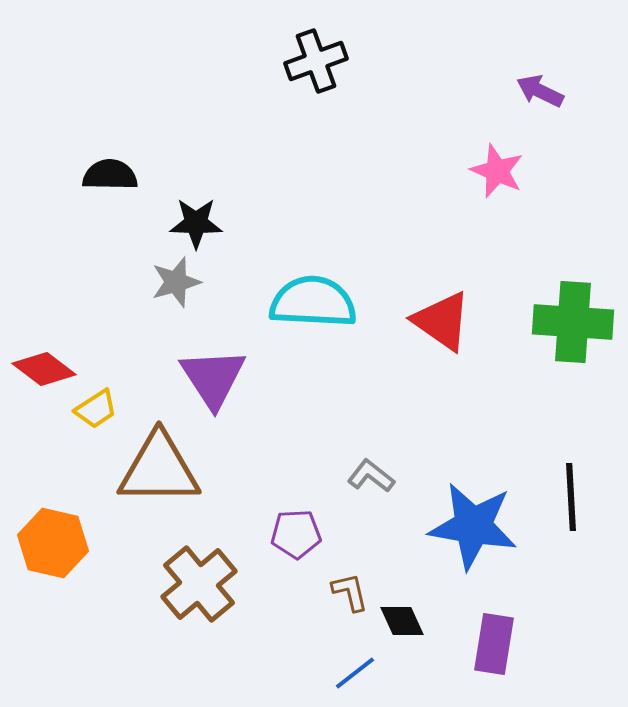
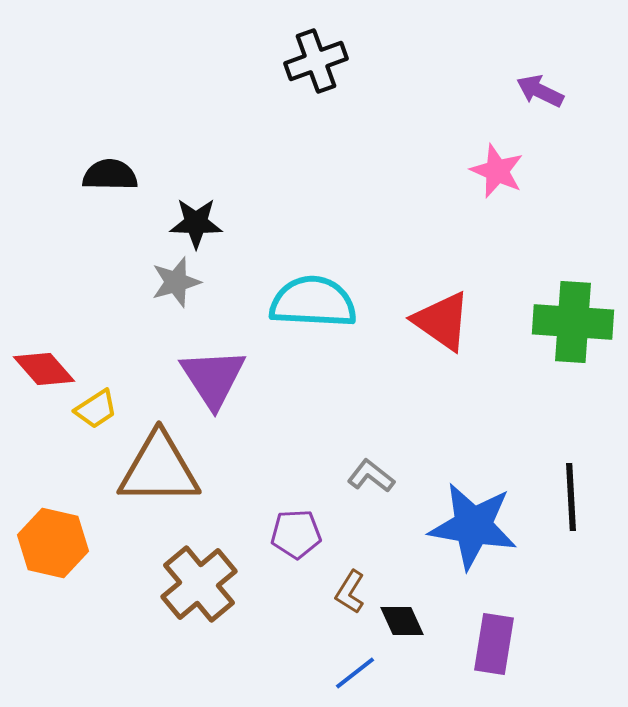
red diamond: rotated 12 degrees clockwise
brown L-shape: rotated 135 degrees counterclockwise
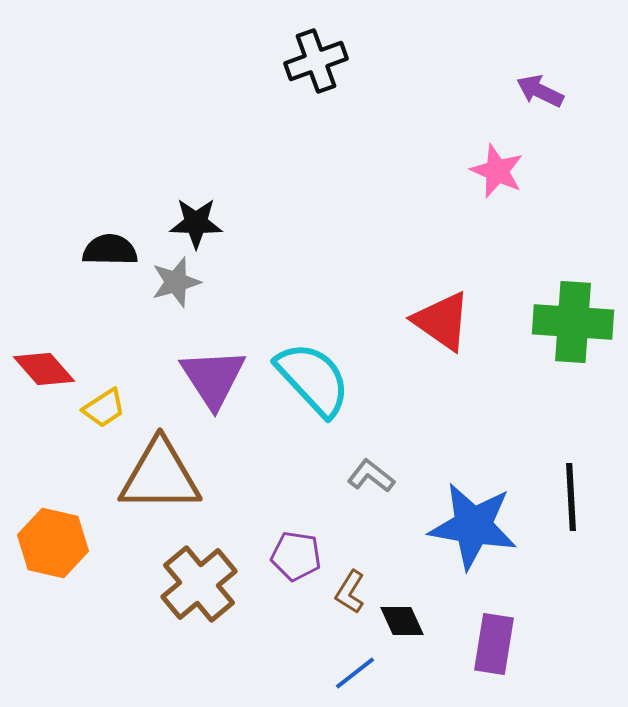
black semicircle: moved 75 px down
cyan semicircle: moved 77 px down; rotated 44 degrees clockwise
yellow trapezoid: moved 8 px right, 1 px up
brown triangle: moved 1 px right, 7 px down
purple pentagon: moved 22 px down; rotated 12 degrees clockwise
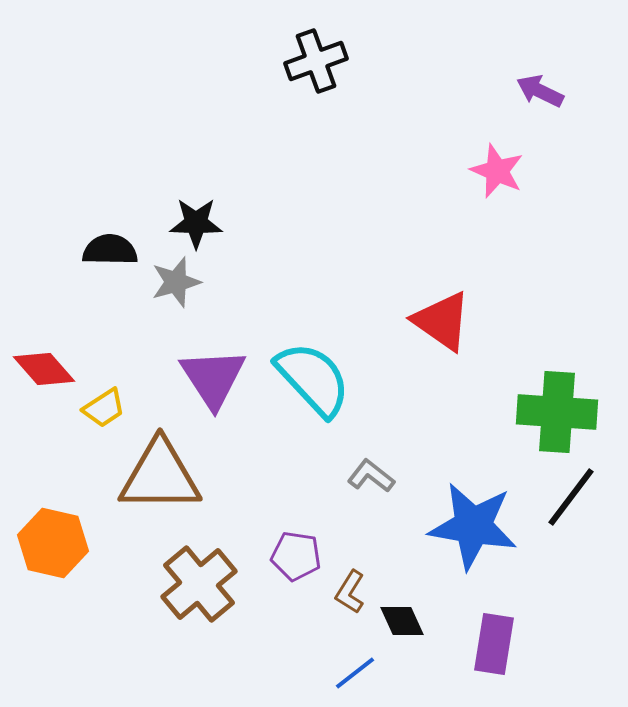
green cross: moved 16 px left, 90 px down
black line: rotated 40 degrees clockwise
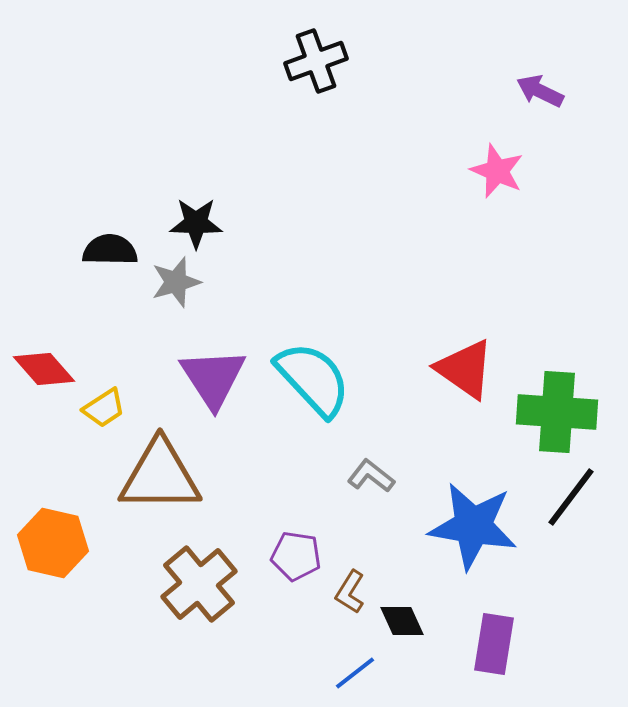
red triangle: moved 23 px right, 48 px down
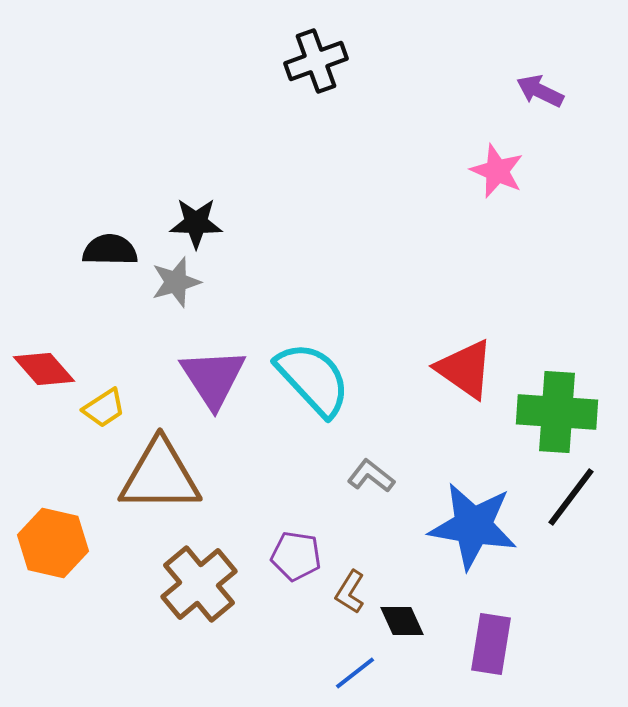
purple rectangle: moved 3 px left
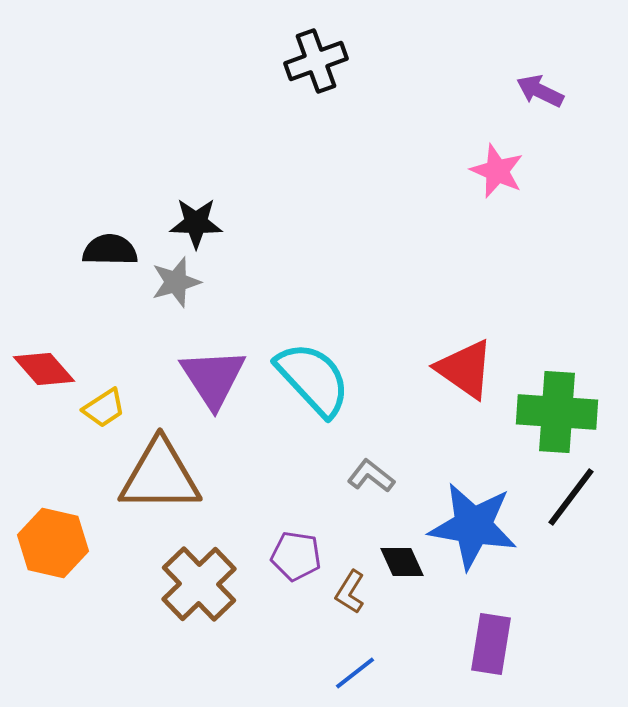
brown cross: rotated 4 degrees counterclockwise
black diamond: moved 59 px up
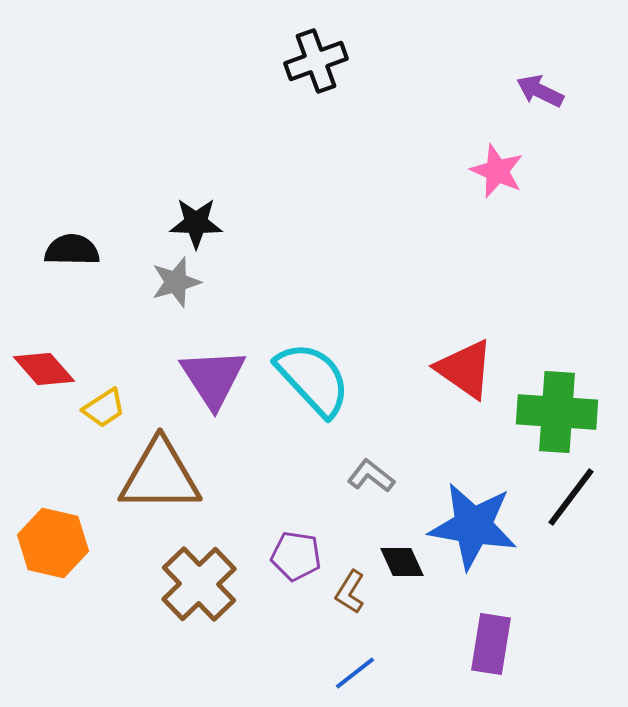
black semicircle: moved 38 px left
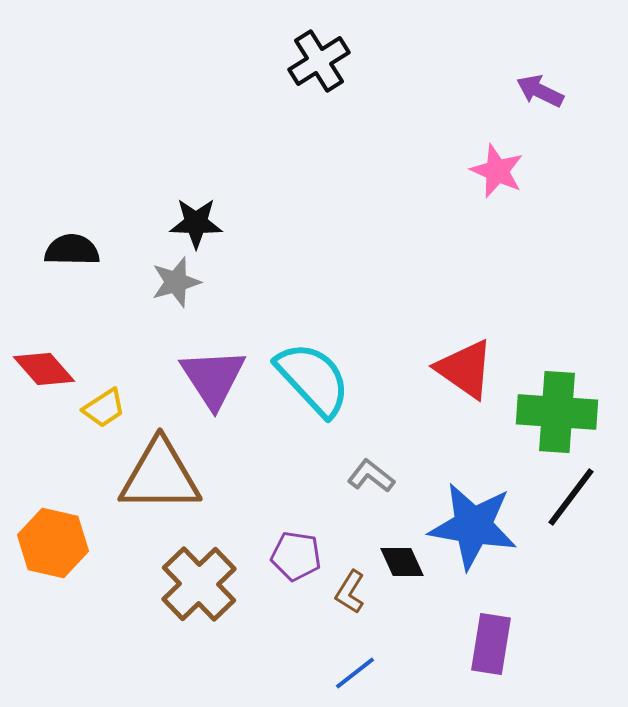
black cross: moved 3 px right; rotated 12 degrees counterclockwise
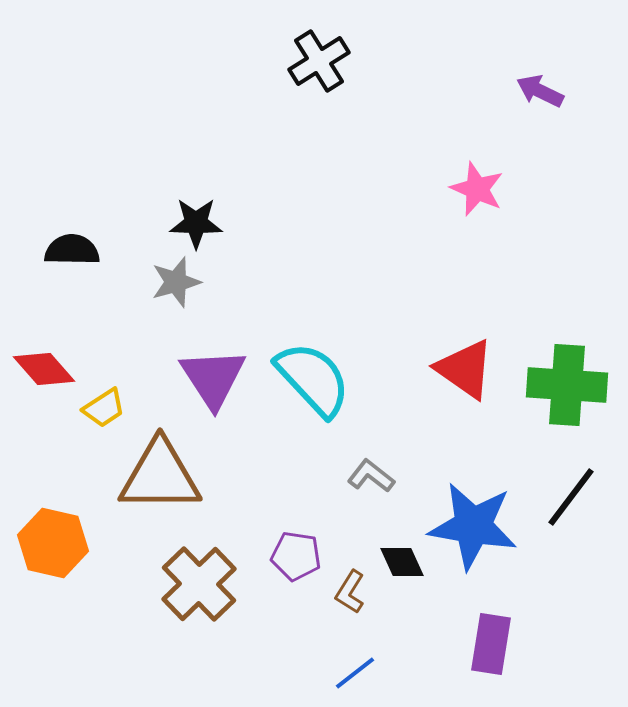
pink star: moved 20 px left, 18 px down
green cross: moved 10 px right, 27 px up
